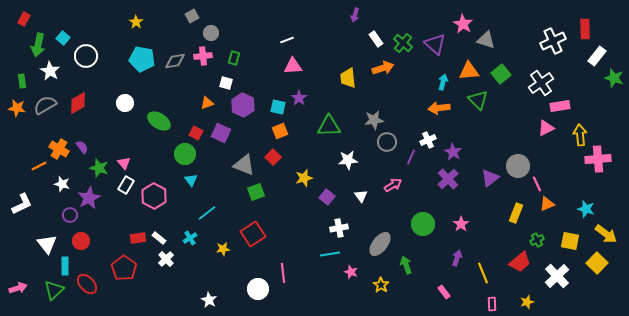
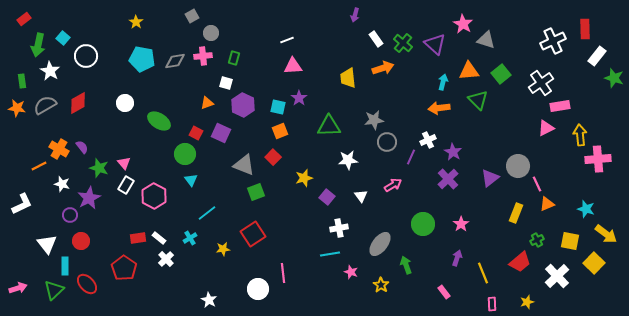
red rectangle at (24, 19): rotated 24 degrees clockwise
yellow square at (597, 263): moved 3 px left
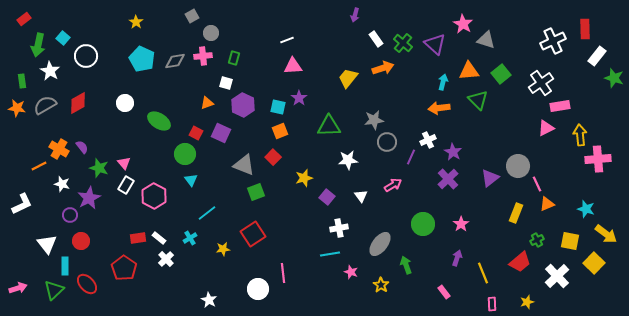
cyan pentagon at (142, 59): rotated 15 degrees clockwise
yellow trapezoid at (348, 78): rotated 45 degrees clockwise
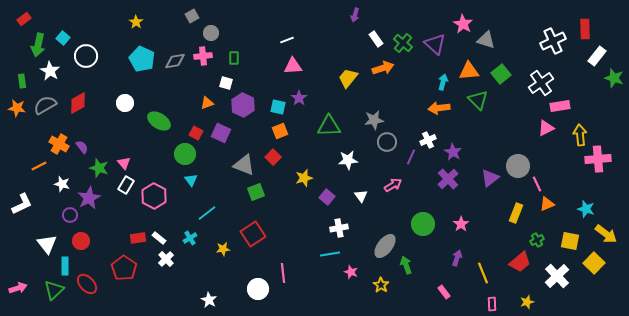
green rectangle at (234, 58): rotated 16 degrees counterclockwise
orange cross at (59, 149): moved 5 px up
gray ellipse at (380, 244): moved 5 px right, 2 px down
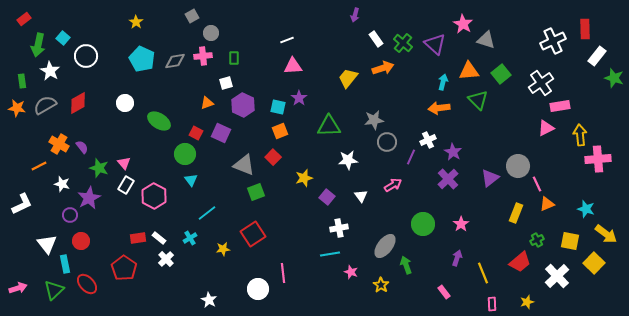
white square at (226, 83): rotated 32 degrees counterclockwise
cyan rectangle at (65, 266): moved 2 px up; rotated 12 degrees counterclockwise
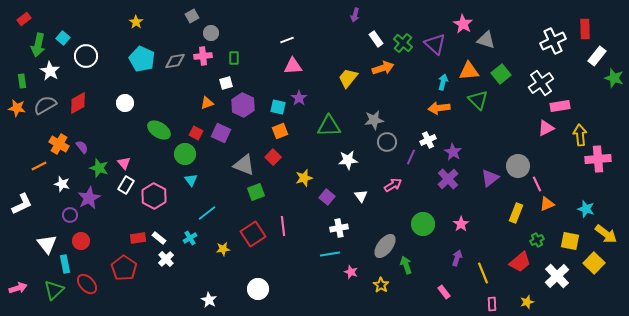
green ellipse at (159, 121): moved 9 px down
pink line at (283, 273): moved 47 px up
